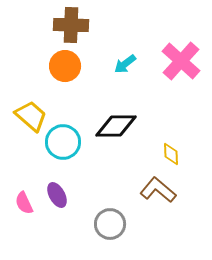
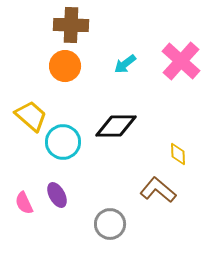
yellow diamond: moved 7 px right
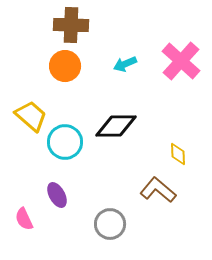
cyan arrow: rotated 15 degrees clockwise
cyan circle: moved 2 px right
pink semicircle: moved 16 px down
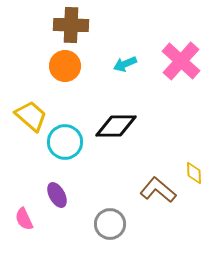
yellow diamond: moved 16 px right, 19 px down
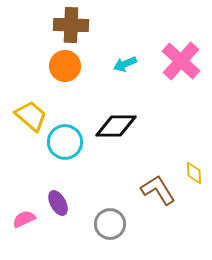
brown L-shape: rotated 18 degrees clockwise
purple ellipse: moved 1 px right, 8 px down
pink semicircle: rotated 90 degrees clockwise
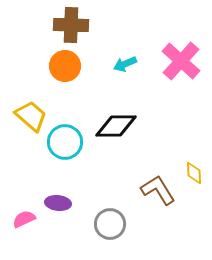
purple ellipse: rotated 55 degrees counterclockwise
